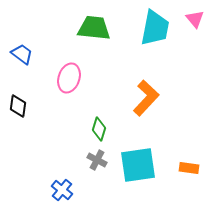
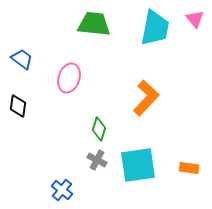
green trapezoid: moved 4 px up
blue trapezoid: moved 5 px down
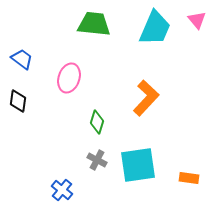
pink triangle: moved 2 px right, 1 px down
cyan trapezoid: rotated 12 degrees clockwise
black diamond: moved 5 px up
green diamond: moved 2 px left, 7 px up
orange rectangle: moved 10 px down
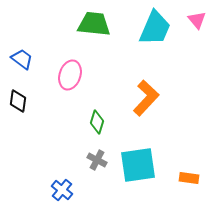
pink ellipse: moved 1 px right, 3 px up
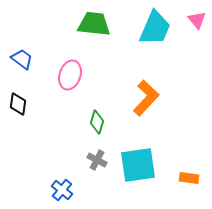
black diamond: moved 3 px down
